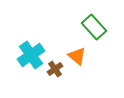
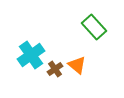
orange triangle: moved 9 px down
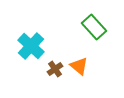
cyan cross: moved 9 px up; rotated 12 degrees counterclockwise
orange triangle: moved 2 px right, 1 px down
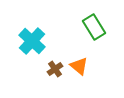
green rectangle: rotated 10 degrees clockwise
cyan cross: moved 1 px right, 5 px up
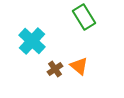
green rectangle: moved 10 px left, 10 px up
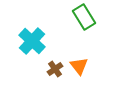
orange triangle: rotated 12 degrees clockwise
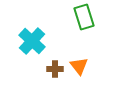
green rectangle: rotated 15 degrees clockwise
brown cross: rotated 35 degrees clockwise
